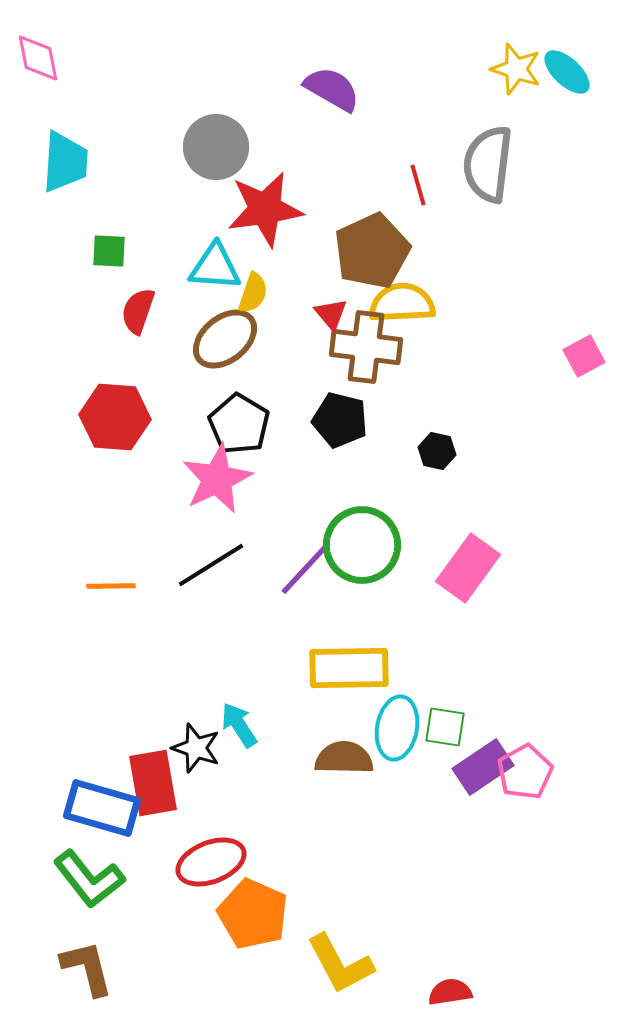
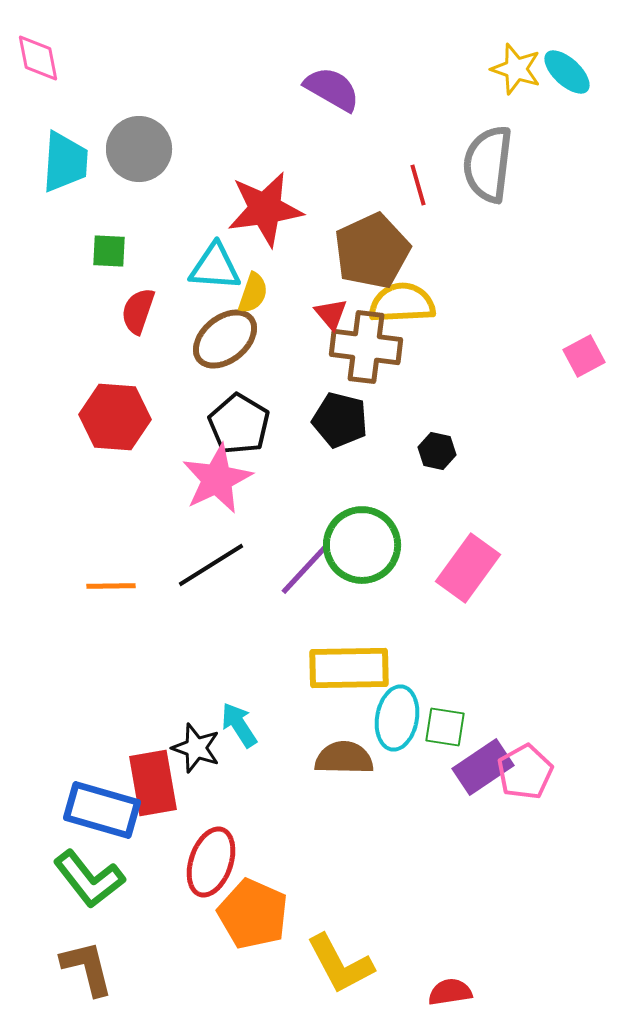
gray circle at (216, 147): moved 77 px left, 2 px down
cyan ellipse at (397, 728): moved 10 px up
blue rectangle at (102, 808): moved 2 px down
red ellipse at (211, 862): rotated 50 degrees counterclockwise
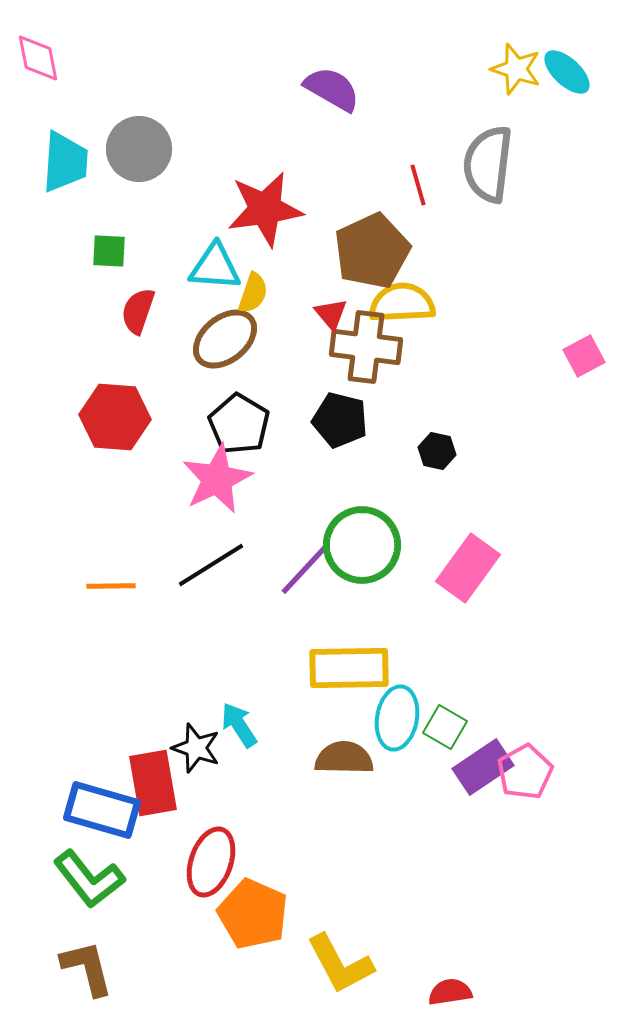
green square at (445, 727): rotated 21 degrees clockwise
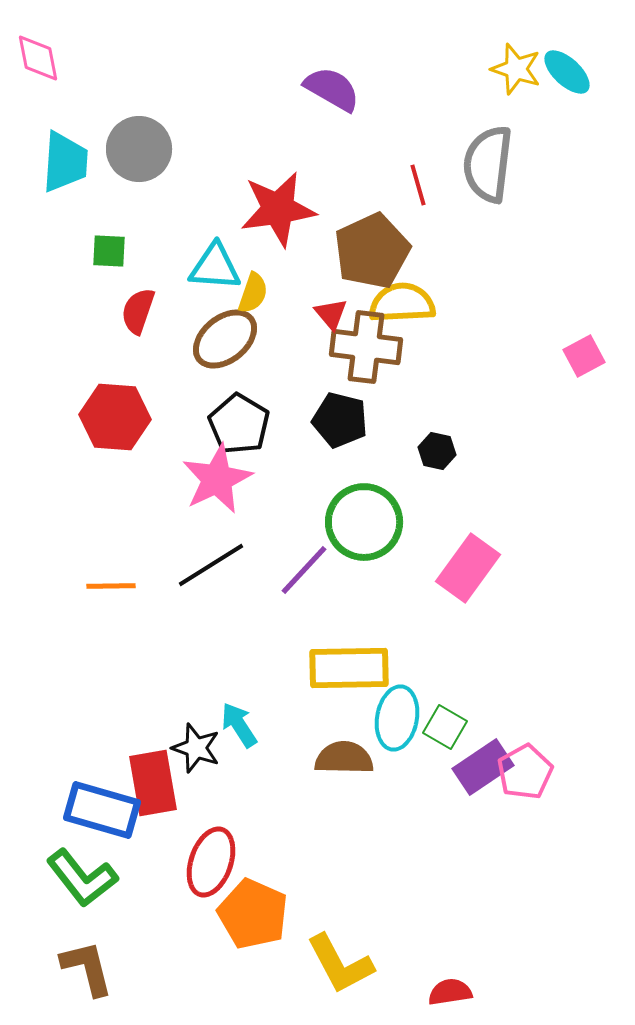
red star at (265, 209): moved 13 px right
green circle at (362, 545): moved 2 px right, 23 px up
green L-shape at (89, 879): moved 7 px left, 1 px up
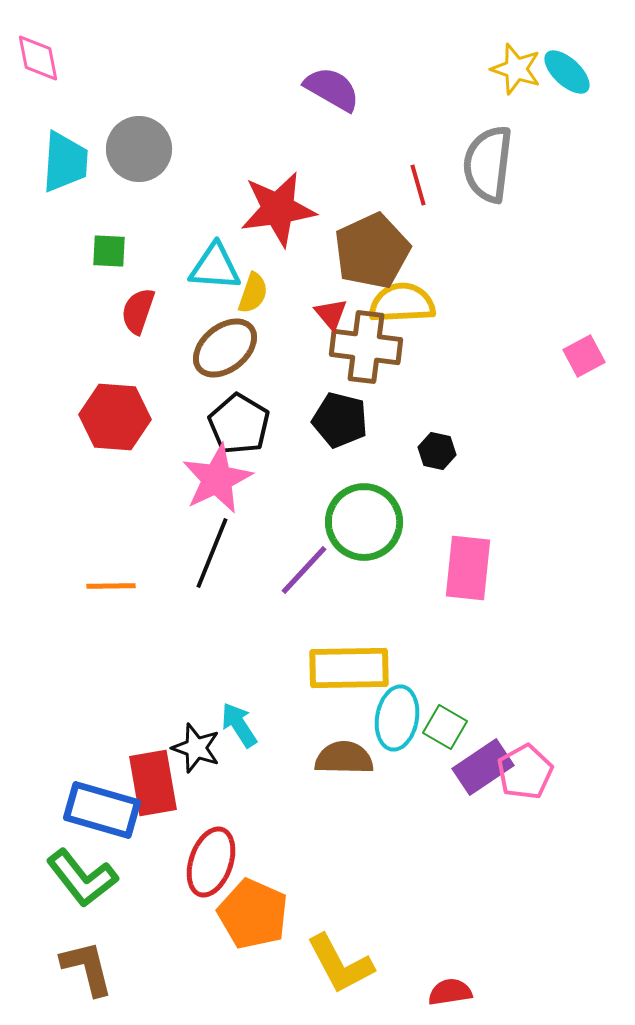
brown ellipse at (225, 339): moved 9 px down
black line at (211, 565): moved 1 px right, 12 px up; rotated 36 degrees counterclockwise
pink rectangle at (468, 568): rotated 30 degrees counterclockwise
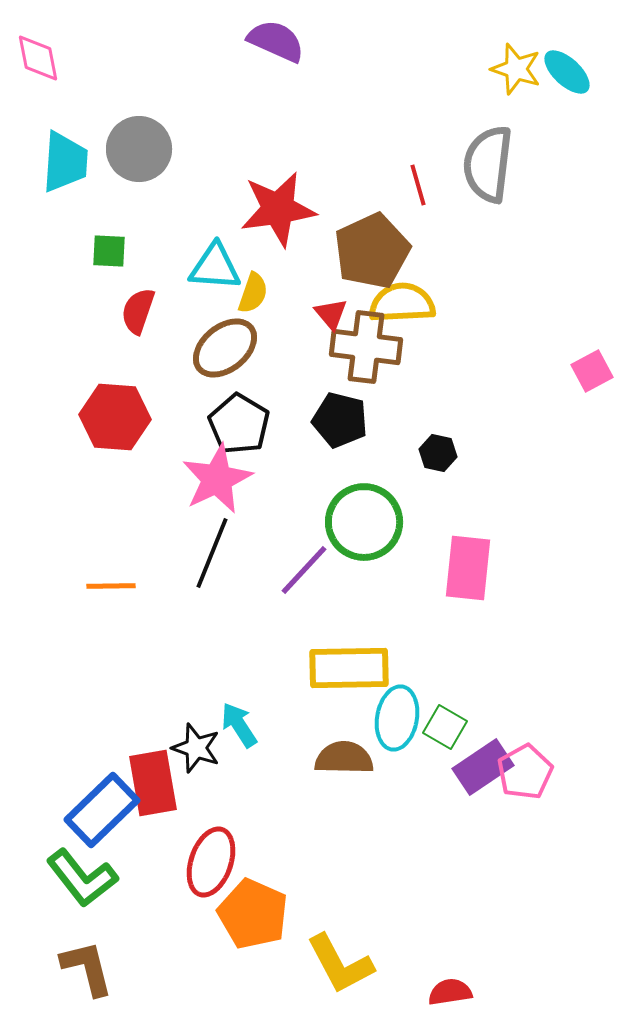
purple semicircle at (332, 89): moved 56 px left, 48 px up; rotated 6 degrees counterclockwise
pink square at (584, 356): moved 8 px right, 15 px down
black hexagon at (437, 451): moved 1 px right, 2 px down
blue rectangle at (102, 810): rotated 60 degrees counterclockwise
